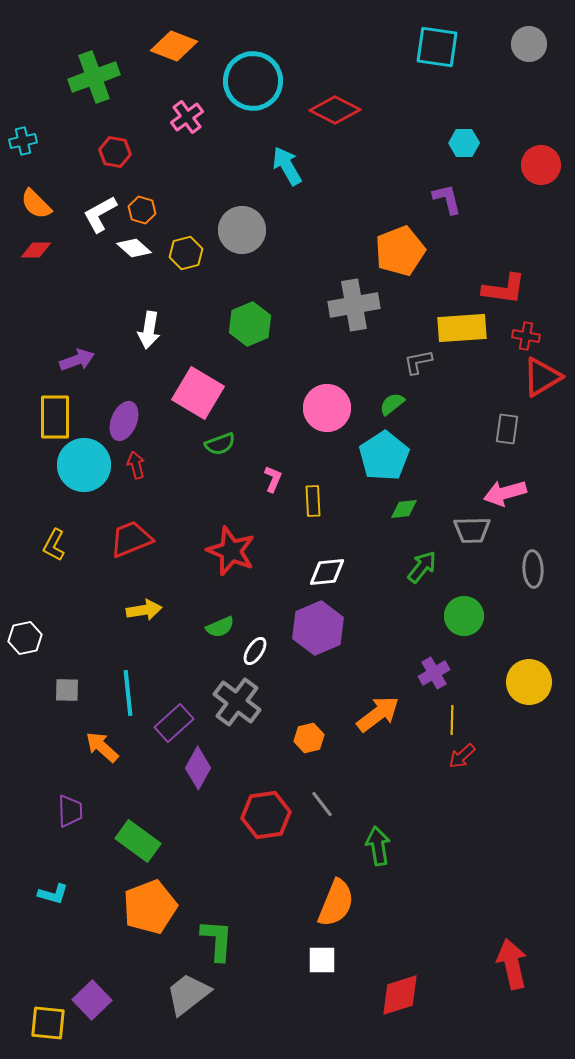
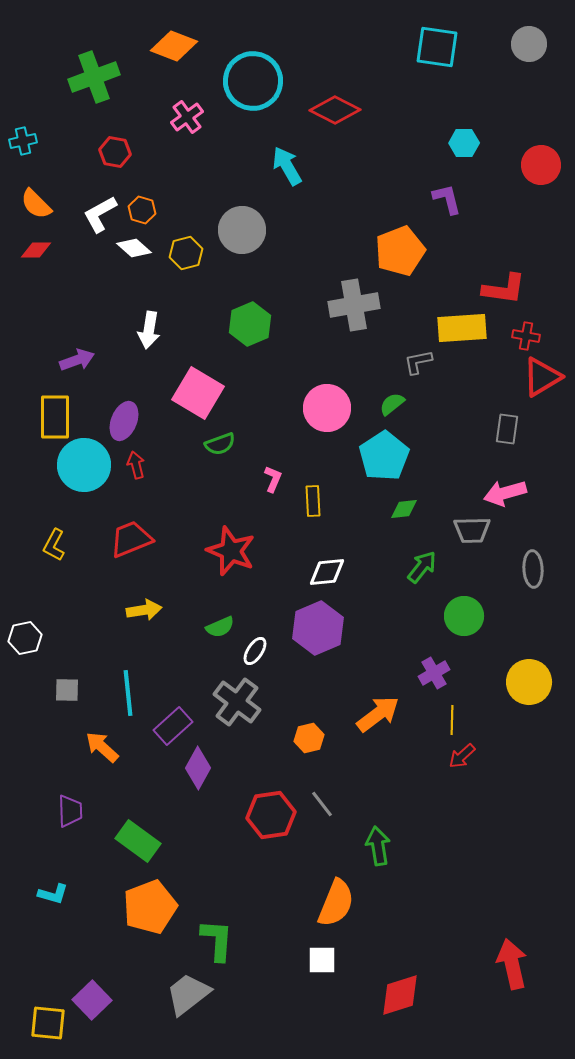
purple rectangle at (174, 723): moved 1 px left, 3 px down
red hexagon at (266, 815): moved 5 px right
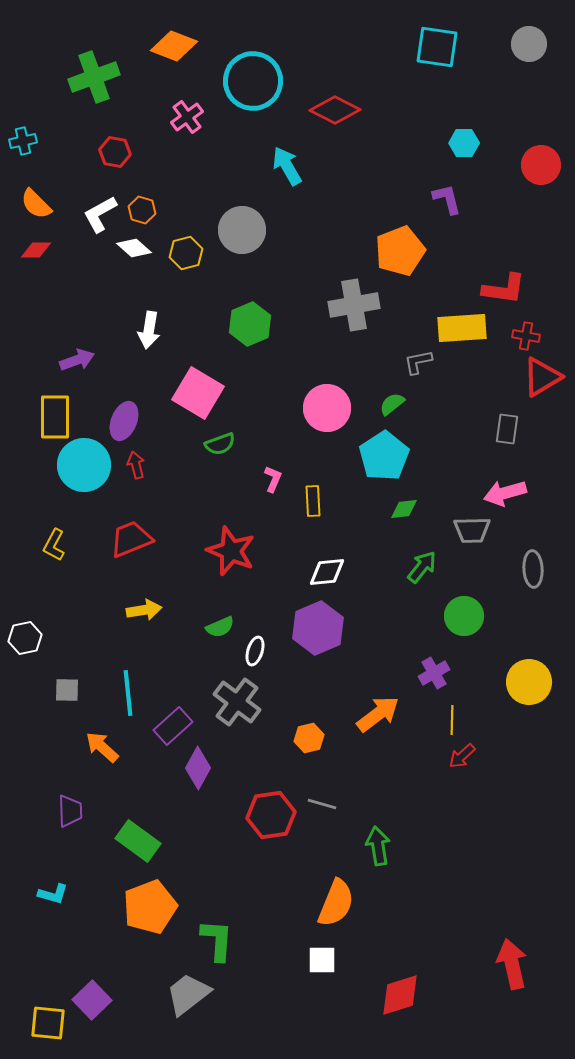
white ellipse at (255, 651): rotated 16 degrees counterclockwise
gray line at (322, 804): rotated 36 degrees counterclockwise
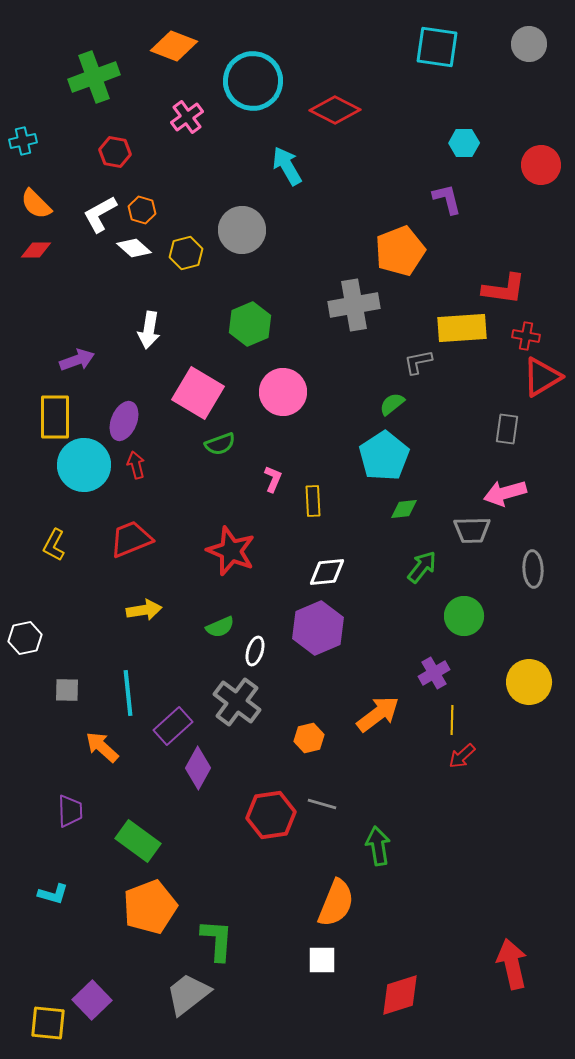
pink circle at (327, 408): moved 44 px left, 16 px up
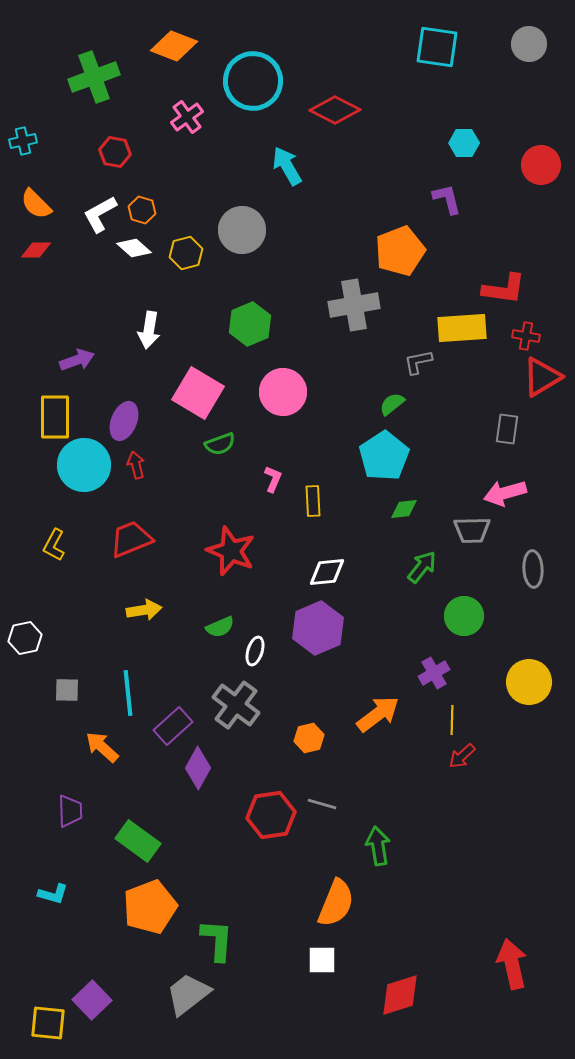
gray cross at (237, 702): moved 1 px left, 3 px down
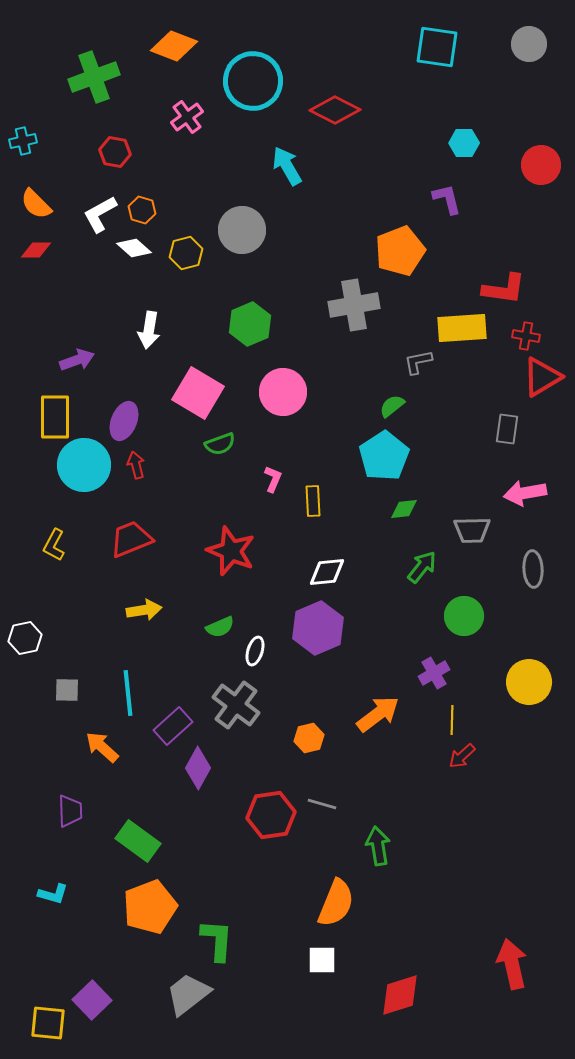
green semicircle at (392, 404): moved 2 px down
pink arrow at (505, 493): moved 20 px right; rotated 6 degrees clockwise
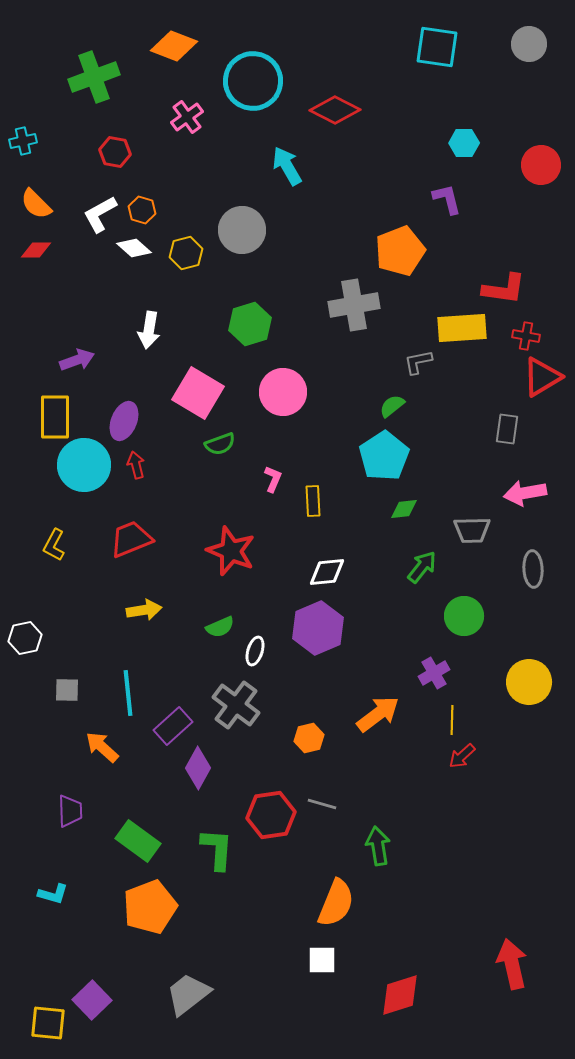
green hexagon at (250, 324): rotated 6 degrees clockwise
green L-shape at (217, 940): moved 91 px up
